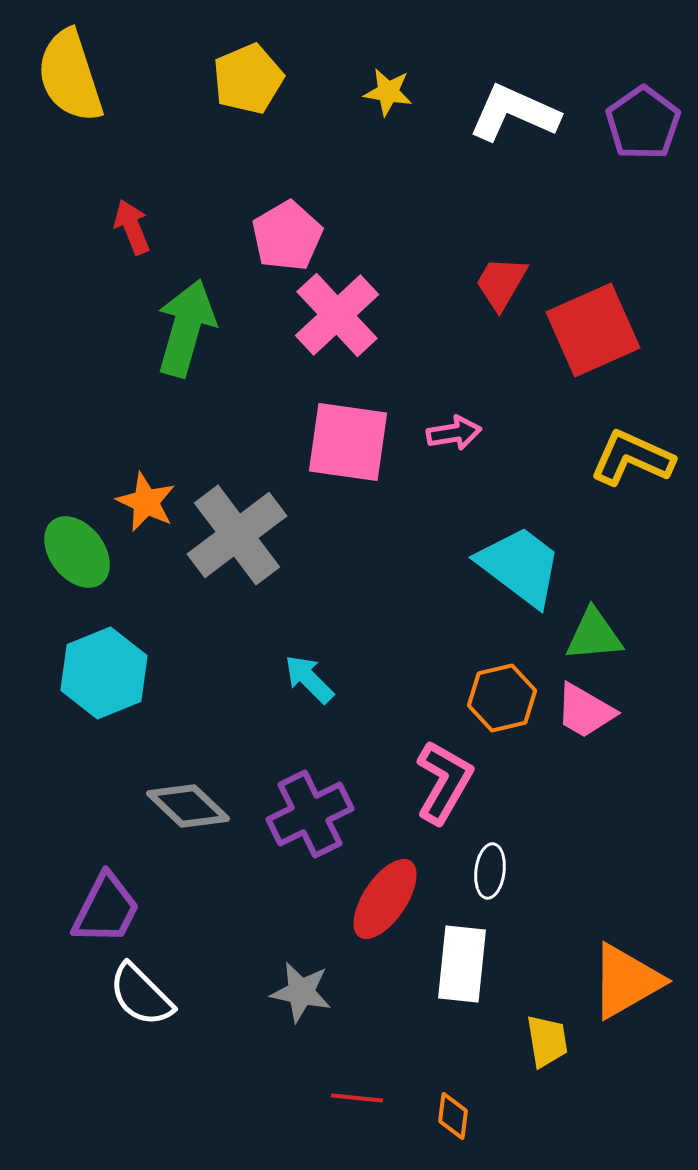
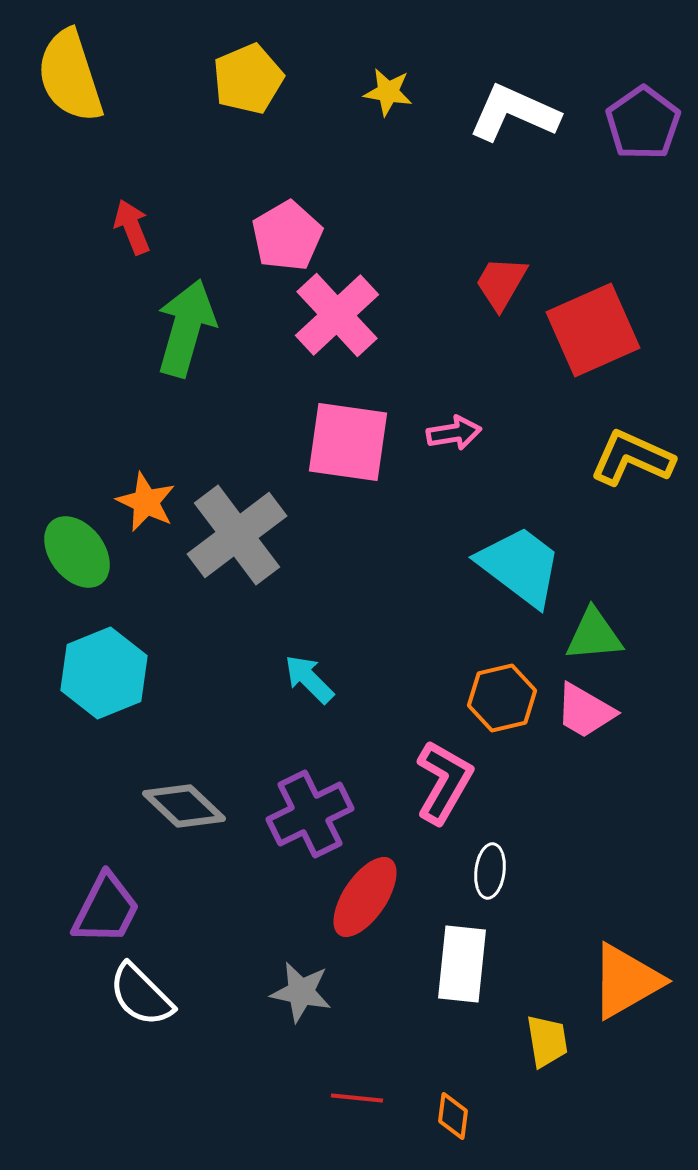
gray diamond: moved 4 px left
red ellipse: moved 20 px left, 2 px up
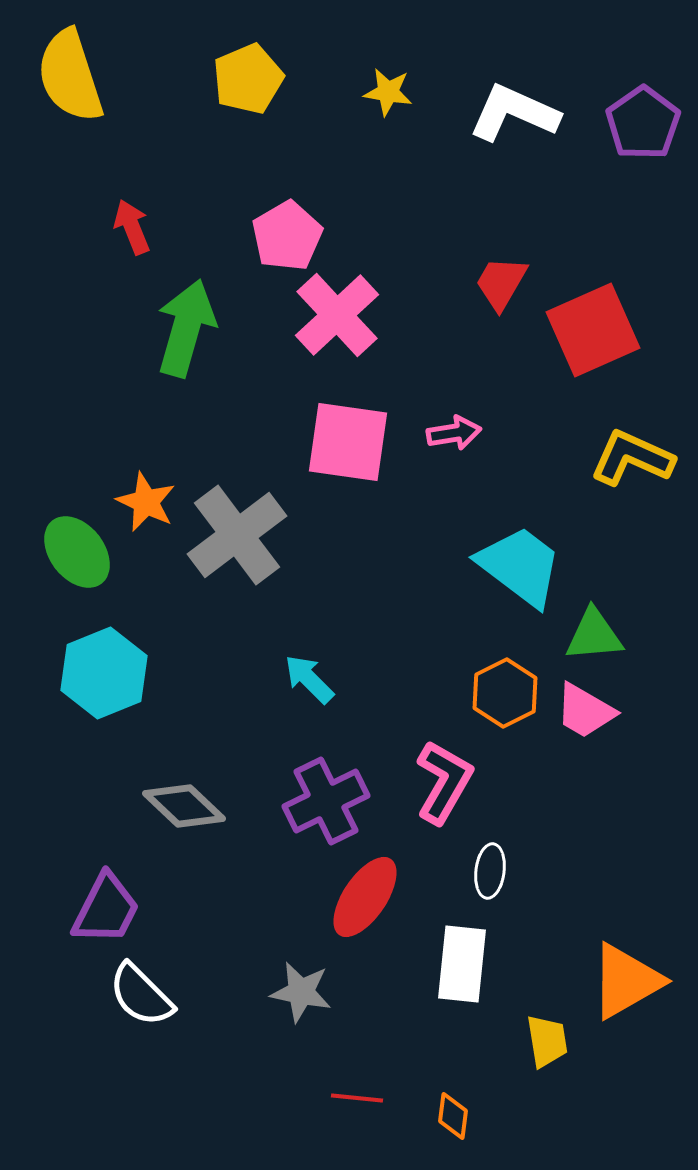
orange hexagon: moved 3 px right, 5 px up; rotated 14 degrees counterclockwise
purple cross: moved 16 px right, 13 px up
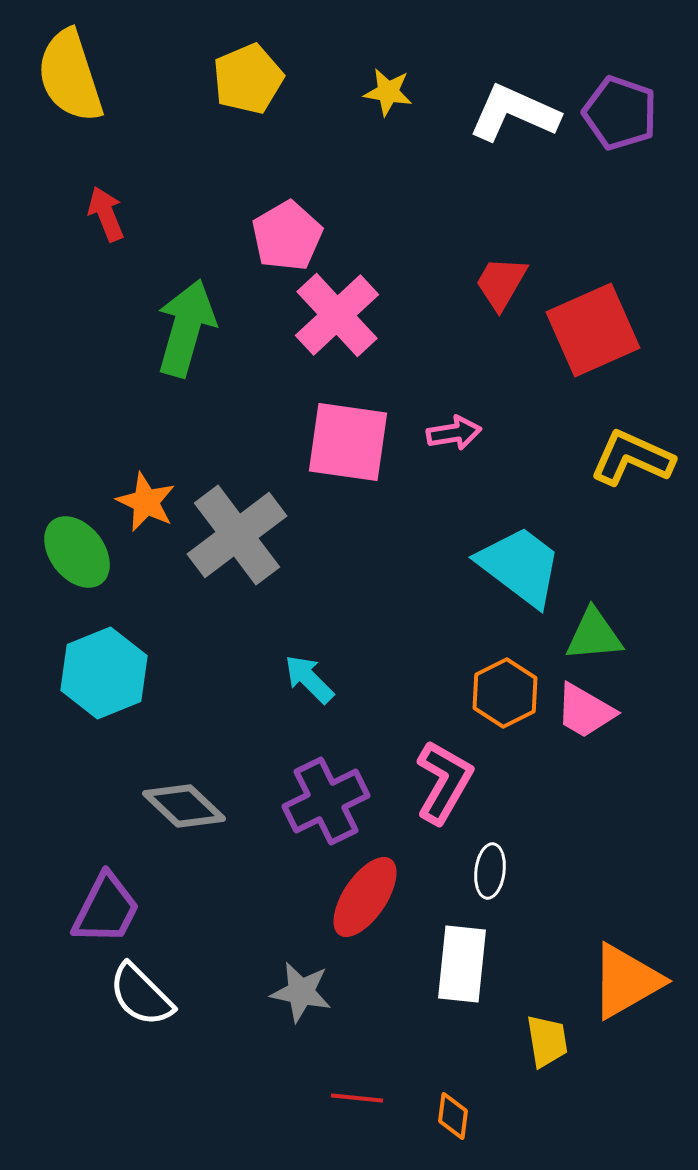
purple pentagon: moved 23 px left, 10 px up; rotated 18 degrees counterclockwise
red arrow: moved 26 px left, 13 px up
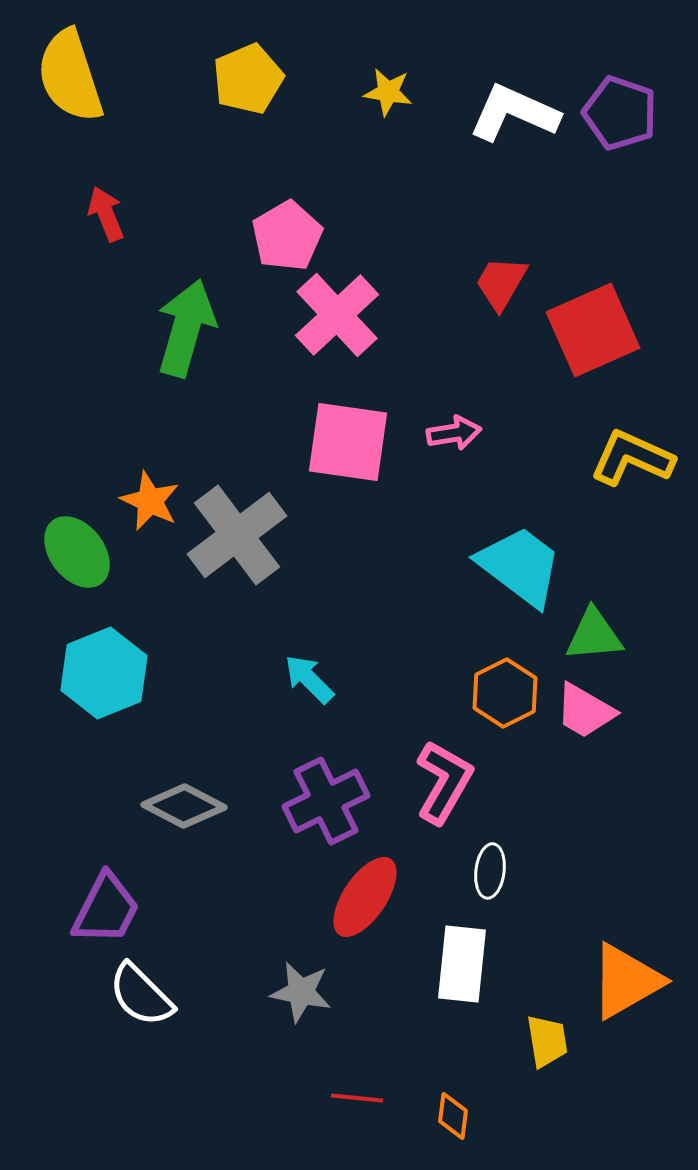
orange star: moved 4 px right, 1 px up
gray diamond: rotated 16 degrees counterclockwise
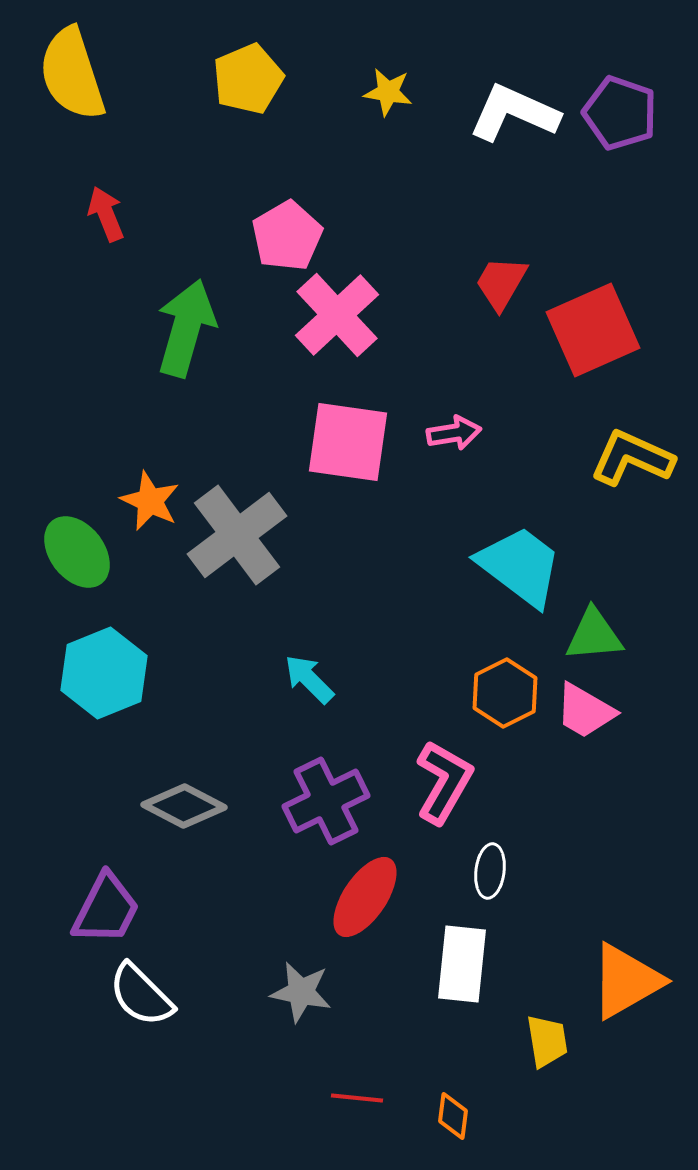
yellow semicircle: moved 2 px right, 2 px up
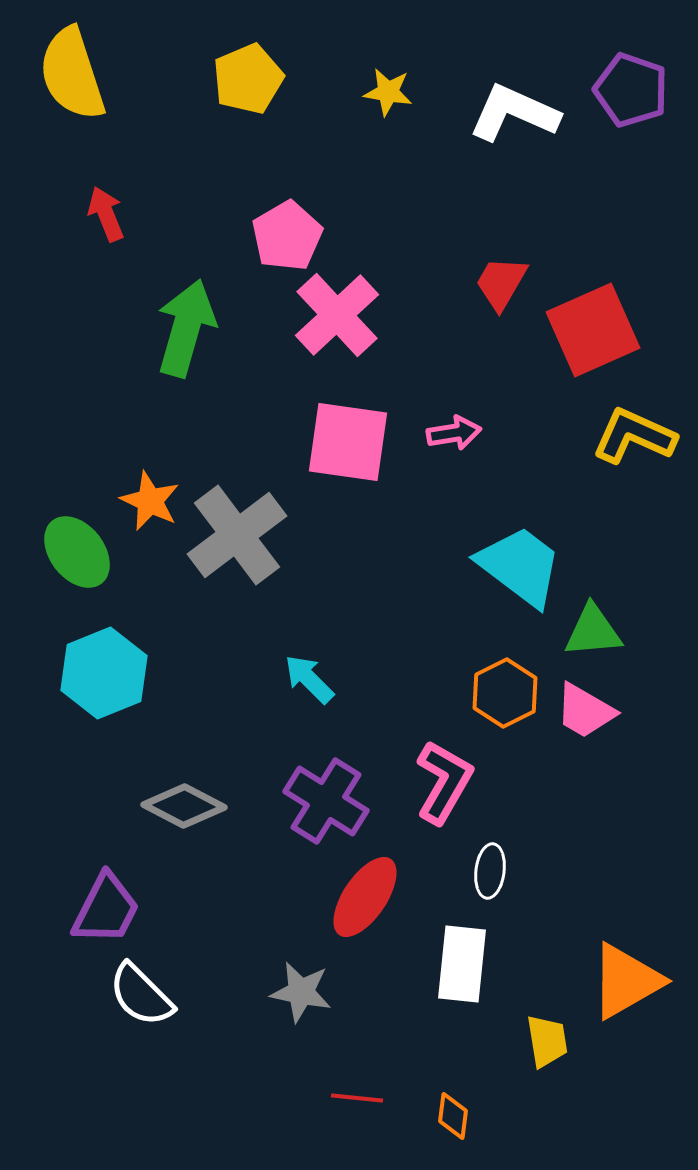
purple pentagon: moved 11 px right, 23 px up
yellow L-shape: moved 2 px right, 22 px up
green triangle: moved 1 px left, 4 px up
purple cross: rotated 32 degrees counterclockwise
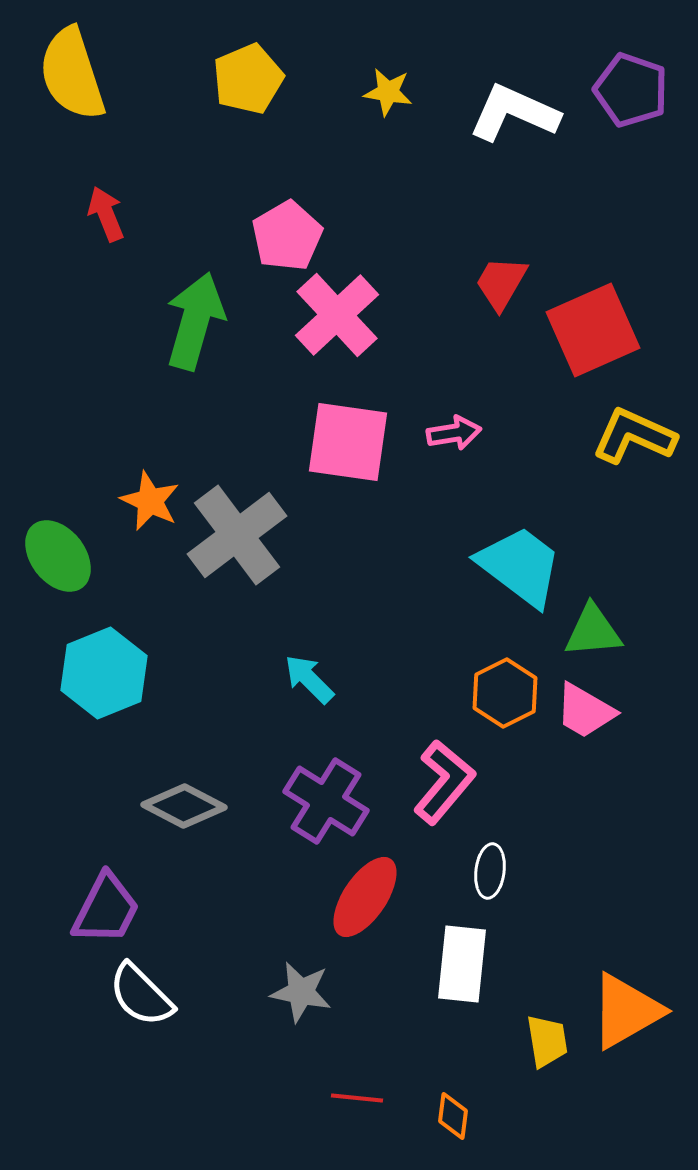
green arrow: moved 9 px right, 7 px up
green ellipse: moved 19 px left, 4 px down
pink L-shape: rotated 10 degrees clockwise
orange triangle: moved 30 px down
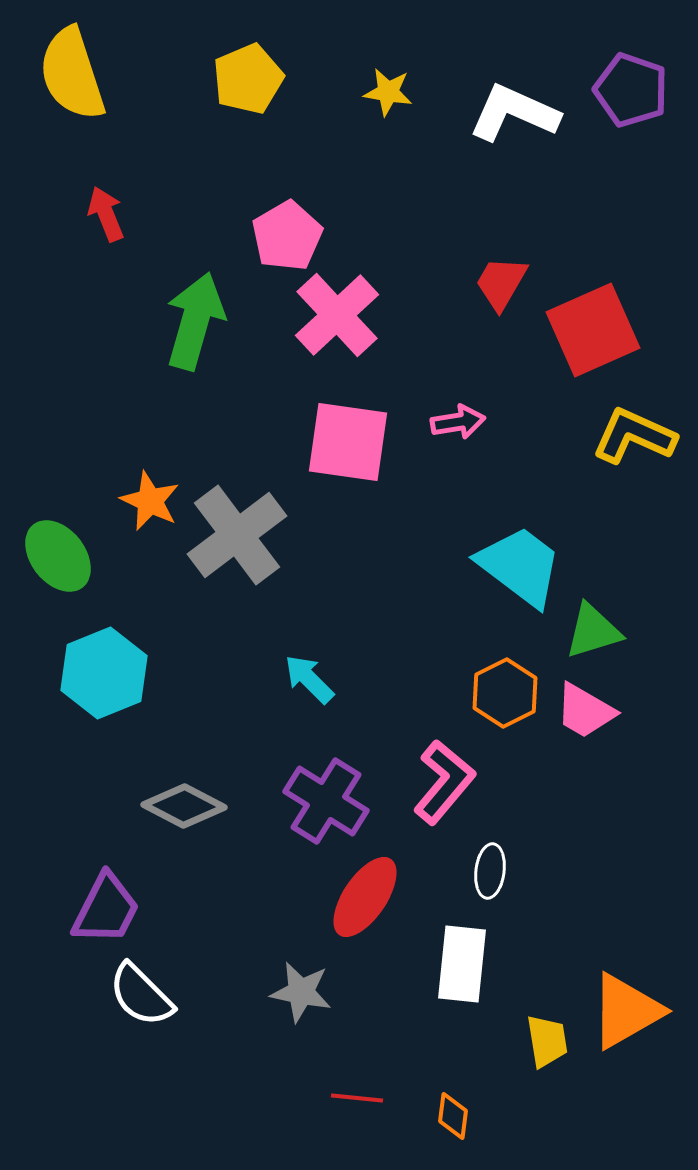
pink arrow: moved 4 px right, 11 px up
green triangle: rotated 12 degrees counterclockwise
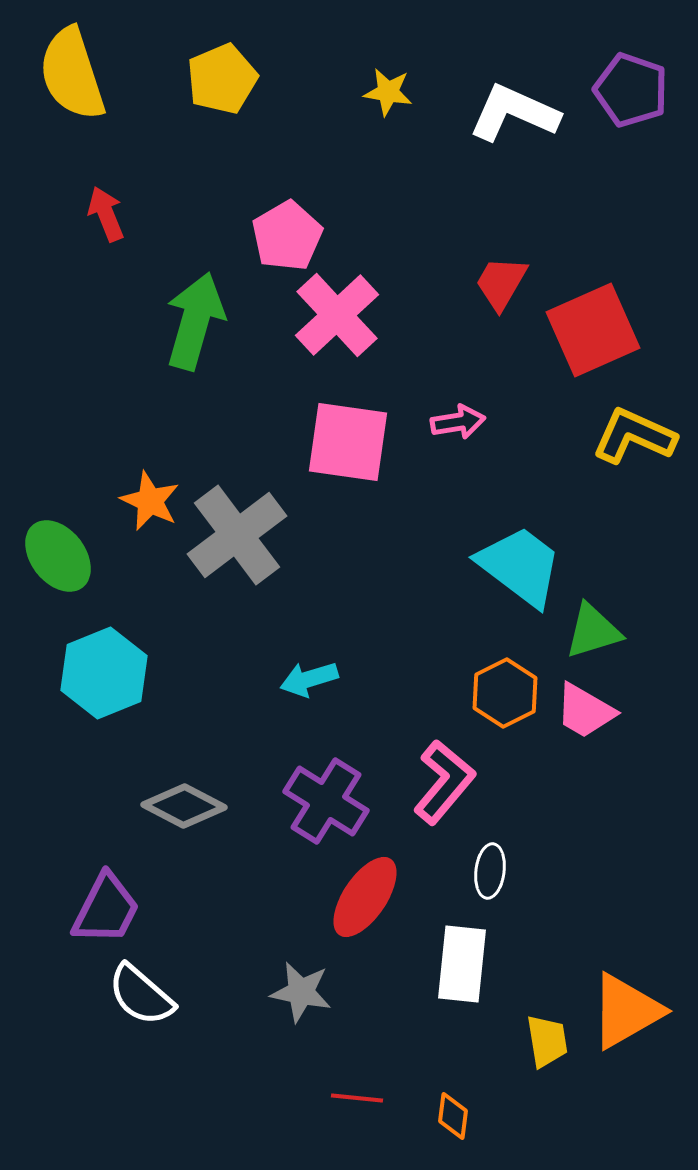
yellow pentagon: moved 26 px left
cyan arrow: rotated 62 degrees counterclockwise
white semicircle: rotated 4 degrees counterclockwise
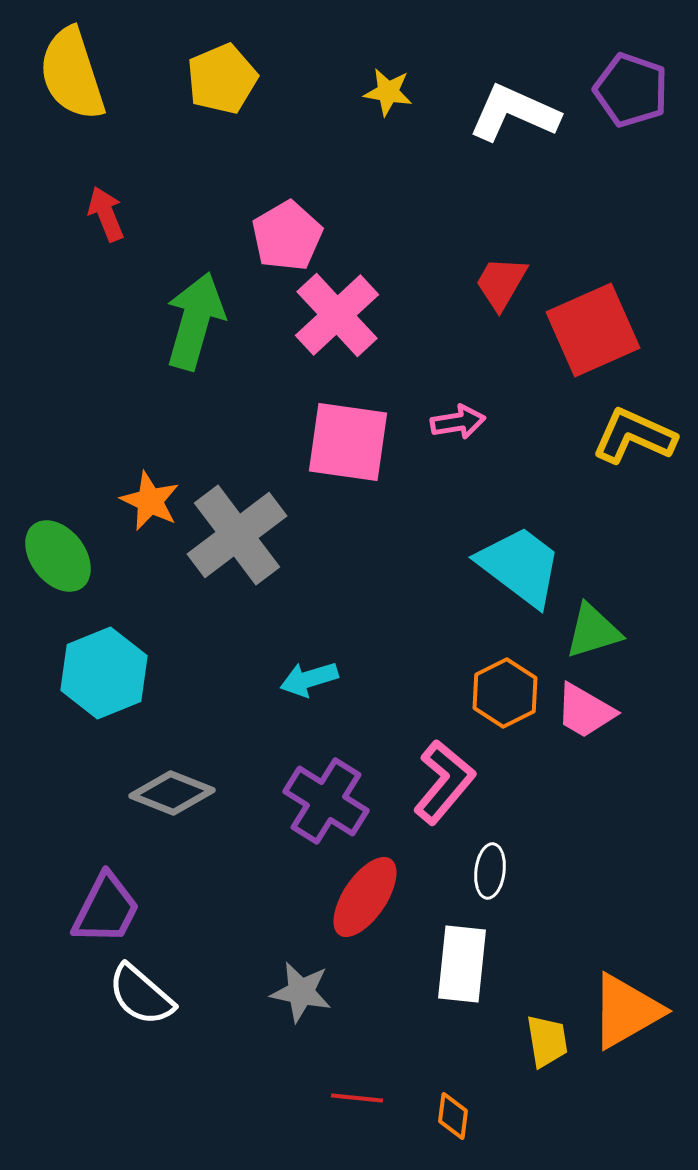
gray diamond: moved 12 px left, 13 px up; rotated 6 degrees counterclockwise
